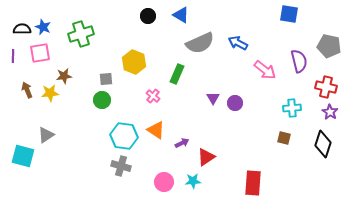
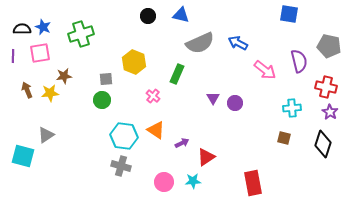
blue triangle: rotated 18 degrees counterclockwise
red rectangle: rotated 15 degrees counterclockwise
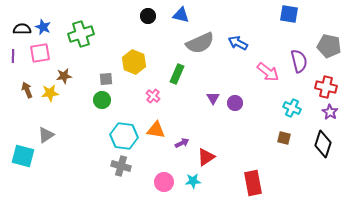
pink arrow: moved 3 px right, 2 px down
cyan cross: rotated 30 degrees clockwise
orange triangle: rotated 24 degrees counterclockwise
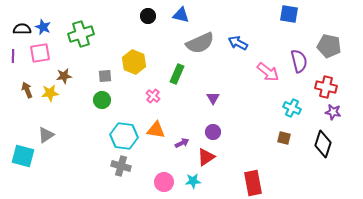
gray square: moved 1 px left, 3 px up
purple circle: moved 22 px left, 29 px down
purple star: moved 3 px right; rotated 21 degrees counterclockwise
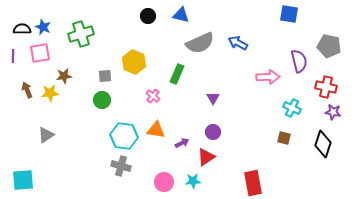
pink arrow: moved 5 px down; rotated 40 degrees counterclockwise
cyan square: moved 24 px down; rotated 20 degrees counterclockwise
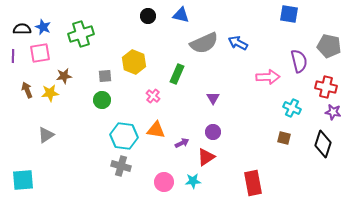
gray semicircle: moved 4 px right
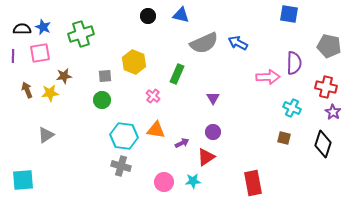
purple semicircle: moved 5 px left, 2 px down; rotated 15 degrees clockwise
purple star: rotated 21 degrees clockwise
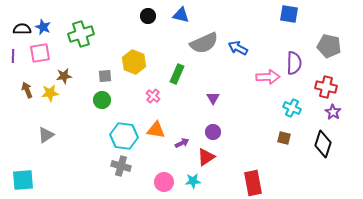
blue arrow: moved 5 px down
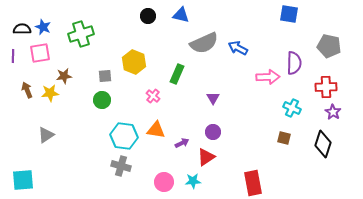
red cross: rotated 15 degrees counterclockwise
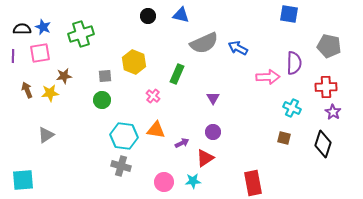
red triangle: moved 1 px left, 1 px down
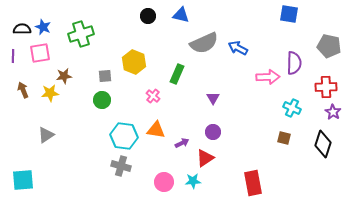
brown arrow: moved 4 px left
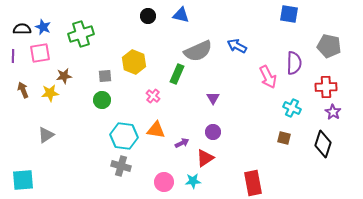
gray semicircle: moved 6 px left, 8 px down
blue arrow: moved 1 px left, 2 px up
pink arrow: rotated 65 degrees clockwise
